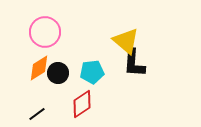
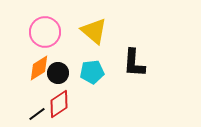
yellow triangle: moved 32 px left, 10 px up
red diamond: moved 23 px left
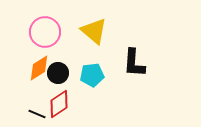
cyan pentagon: moved 3 px down
black line: rotated 60 degrees clockwise
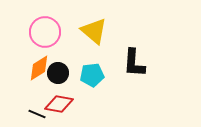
red diamond: rotated 44 degrees clockwise
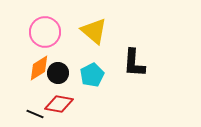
cyan pentagon: rotated 20 degrees counterclockwise
black line: moved 2 px left
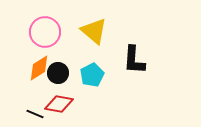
black L-shape: moved 3 px up
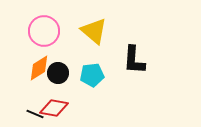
pink circle: moved 1 px left, 1 px up
cyan pentagon: rotated 20 degrees clockwise
red diamond: moved 5 px left, 4 px down
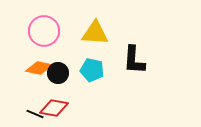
yellow triangle: moved 1 px right, 2 px down; rotated 36 degrees counterclockwise
orange diamond: rotated 44 degrees clockwise
cyan pentagon: moved 5 px up; rotated 20 degrees clockwise
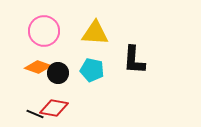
orange diamond: moved 1 px left, 1 px up; rotated 8 degrees clockwise
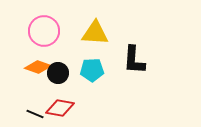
cyan pentagon: rotated 15 degrees counterclockwise
red diamond: moved 6 px right
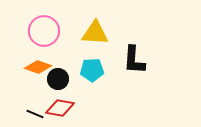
black circle: moved 6 px down
